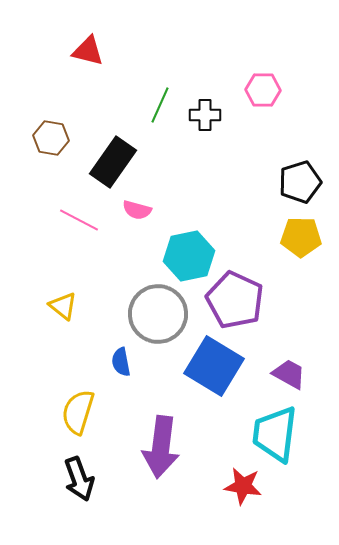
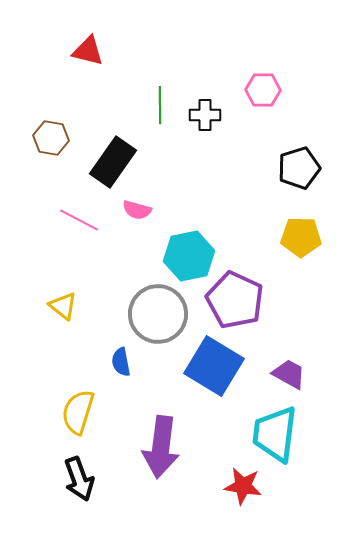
green line: rotated 24 degrees counterclockwise
black pentagon: moved 1 px left, 14 px up
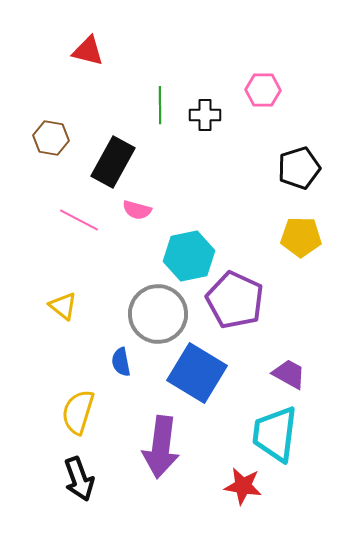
black rectangle: rotated 6 degrees counterclockwise
blue square: moved 17 px left, 7 px down
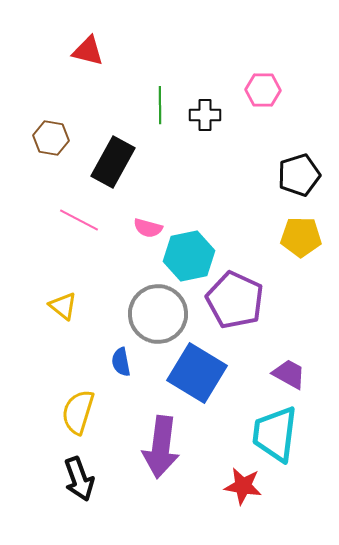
black pentagon: moved 7 px down
pink semicircle: moved 11 px right, 18 px down
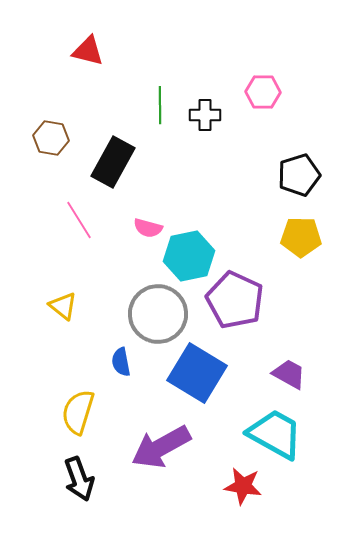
pink hexagon: moved 2 px down
pink line: rotated 30 degrees clockwise
cyan trapezoid: rotated 112 degrees clockwise
purple arrow: rotated 54 degrees clockwise
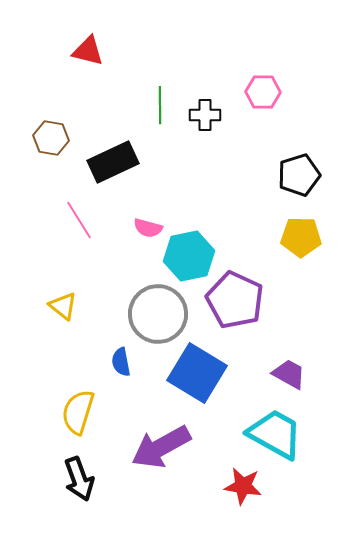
black rectangle: rotated 36 degrees clockwise
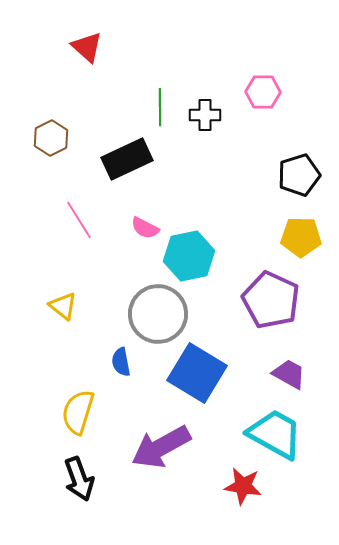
red triangle: moved 1 px left, 4 px up; rotated 28 degrees clockwise
green line: moved 2 px down
brown hexagon: rotated 24 degrees clockwise
black rectangle: moved 14 px right, 3 px up
pink semicircle: moved 3 px left; rotated 12 degrees clockwise
purple pentagon: moved 36 px right
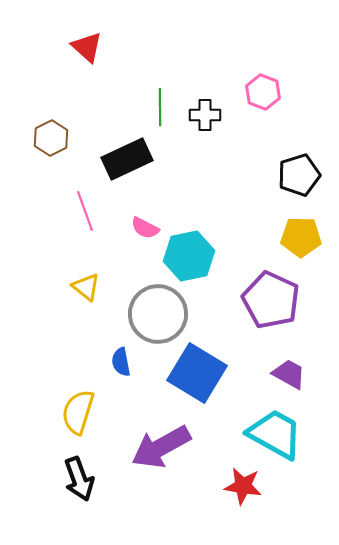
pink hexagon: rotated 20 degrees clockwise
pink line: moved 6 px right, 9 px up; rotated 12 degrees clockwise
yellow triangle: moved 23 px right, 19 px up
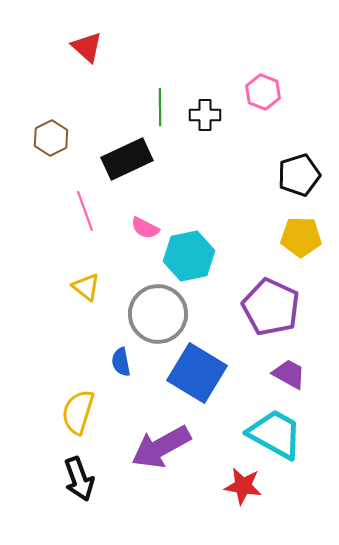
purple pentagon: moved 7 px down
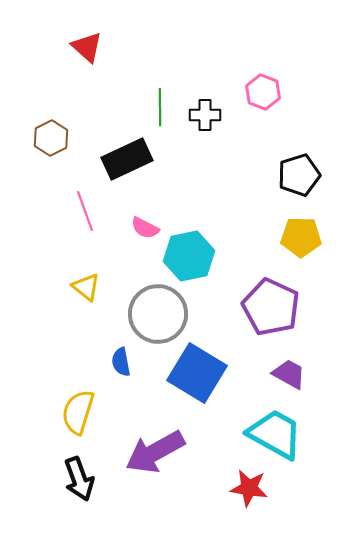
purple arrow: moved 6 px left, 5 px down
red star: moved 6 px right, 2 px down
